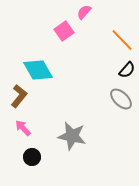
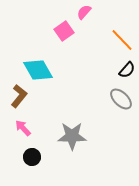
gray star: rotated 12 degrees counterclockwise
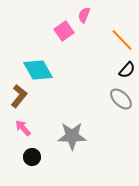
pink semicircle: moved 3 px down; rotated 21 degrees counterclockwise
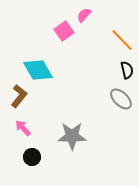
pink semicircle: rotated 21 degrees clockwise
black semicircle: rotated 54 degrees counterclockwise
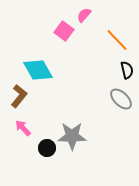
pink square: rotated 18 degrees counterclockwise
orange line: moved 5 px left
black circle: moved 15 px right, 9 px up
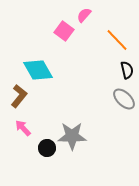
gray ellipse: moved 3 px right
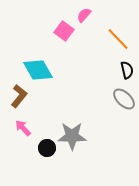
orange line: moved 1 px right, 1 px up
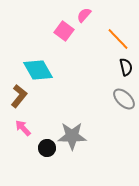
black semicircle: moved 1 px left, 3 px up
